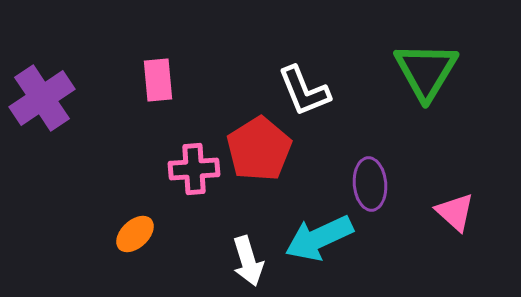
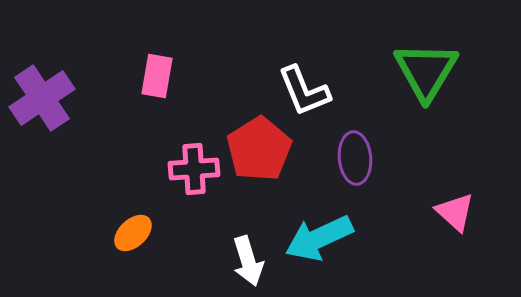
pink rectangle: moved 1 px left, 4 px up; rotated 15 degrees clockwise
purple ellipse: moved 15 px left, 26 px up
orange ellipse: moved 2 px left, 1 px up
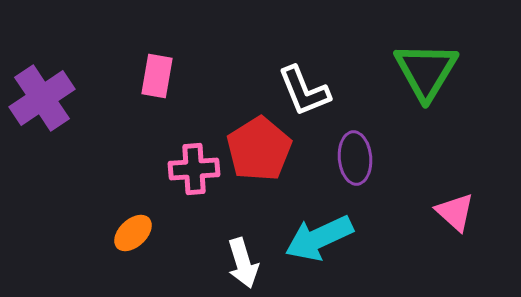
white arrow: moved 5 px left, 2 px down
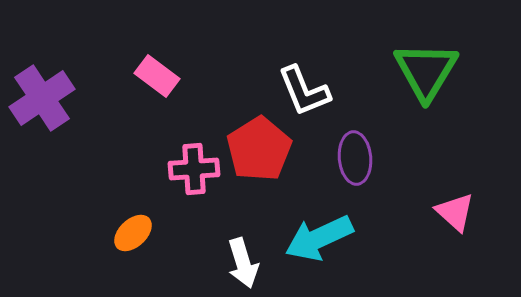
pink rectangle: rotated 63 degrees counterclockwise
